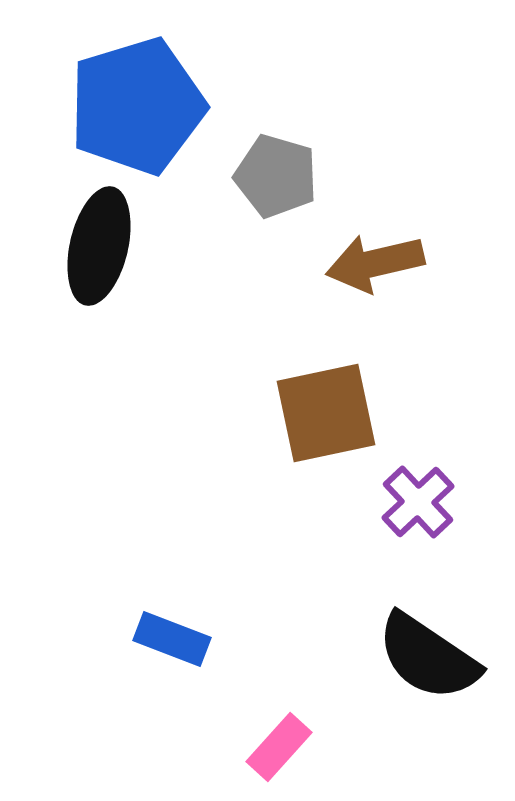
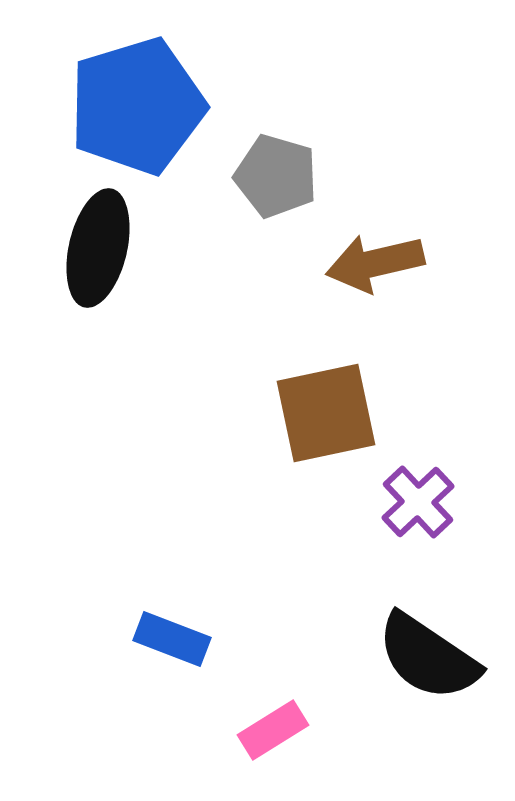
black ellipse: moved 1 px left, 2 px down
pink rectangle: moved 6 px left, 17 px up; rotated 16 degrees clockwise
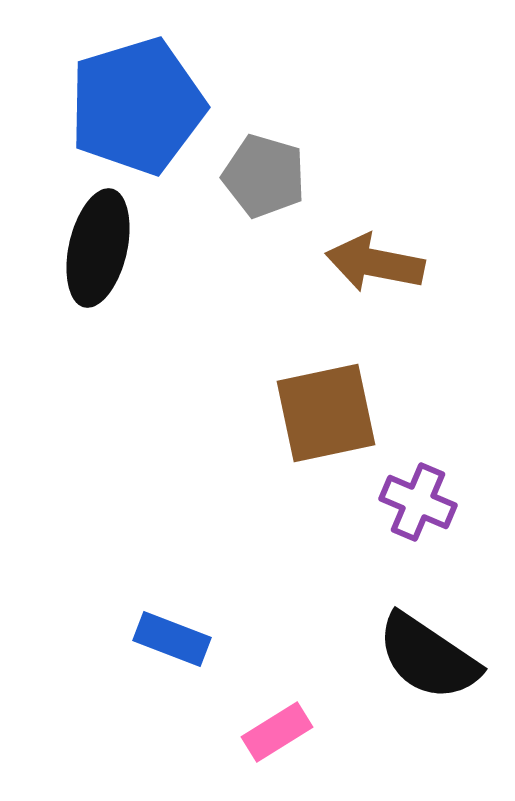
gray pentagon: moved 12 px left
brown arrow: rotated 24 degrees clockwise
purple cross: rotated 24 degrees counterclockwise
pink rectangle: moved 4 px right, 2 px down
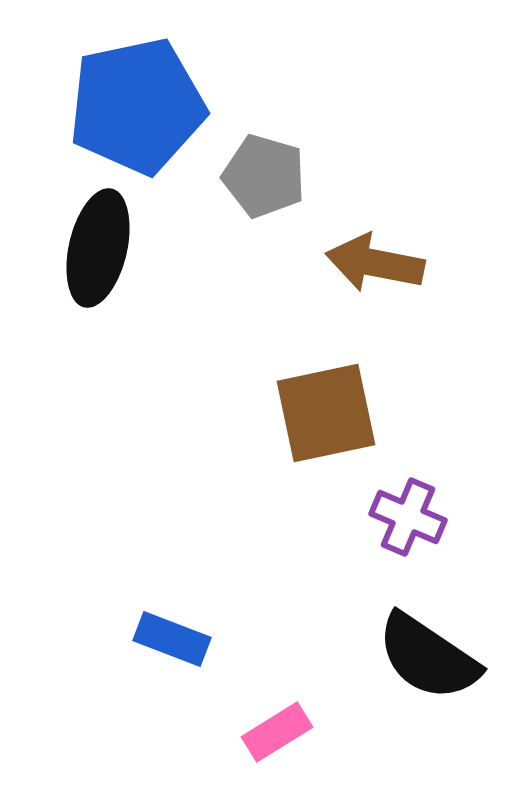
blue pentagon: rotated 5 degrees clockwise
purple cross: moved 10 px left, 15 px down
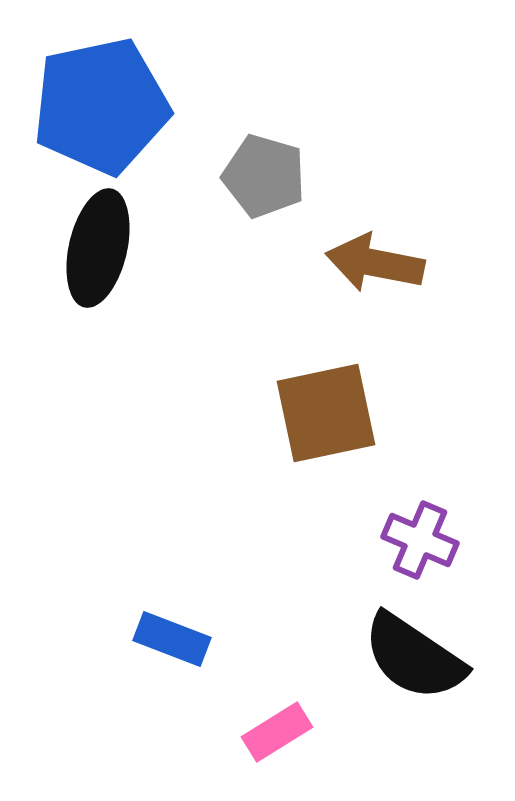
blue pentagon: moved 36 px left
purple cross: moved 12 px right, 23 px down
black semicircle: moved 14 px left
